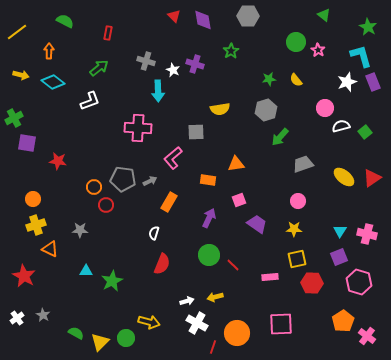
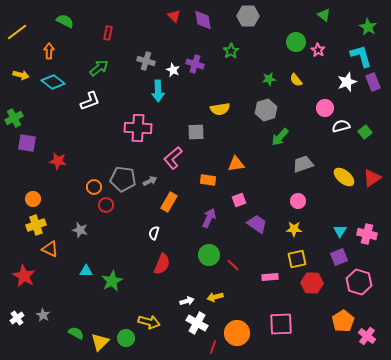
gray star at (80, 230): rotated 14 degrees clockwise
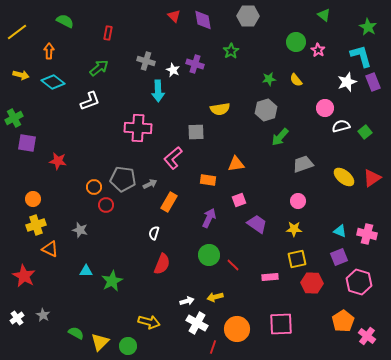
gray arrow at (150, 181): moved 3 px down
cyan triangle at (340, 231): rotated 40 degrees counterclockwise
orange circle at (237, 333): moved 4 px up
green circle at (126, 338): moved 2 px right, 8 px down
